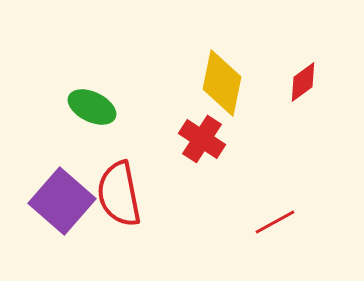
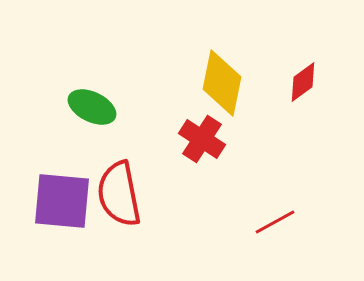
purple square: rotated 36 degrees counterclockwise
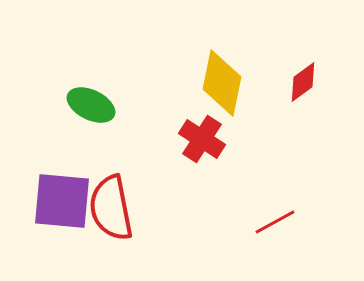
green ellipse: moved 1 px left, 2 px up
red semicircle: moved 8 px left, 14 px down
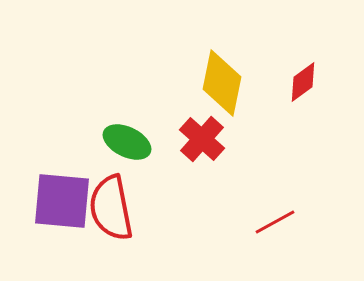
green ellipse: moved 36 px right, 37 px down
red cross: rotated 9 degrees clockwise
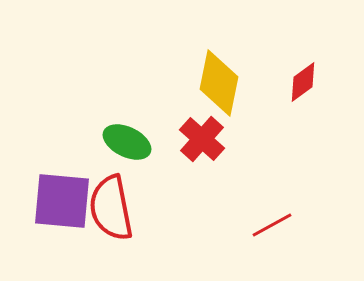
yellow diamond: moved 3 px left
red line: moved 3 px left, 3 px down
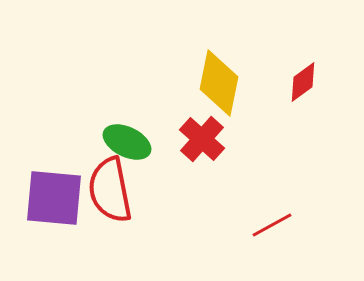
purple square: moved 8 px left, 3 px up
red semicircle: moved 1 px left, 18 px up
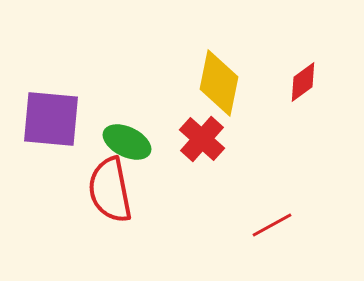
purple square: moved 3 px left, 79 px up
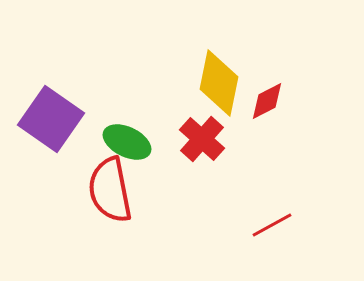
red diamond: moved 36 px left, 19 px down; rotated 9 degrees clockwise
purple square: rotated 30 degrees clockwise
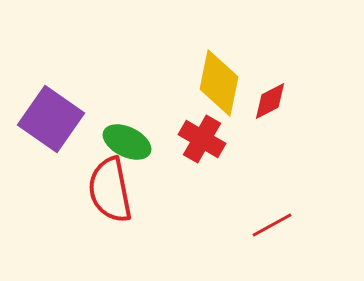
red diamond: moved 3 px right
red cross: rotated 12 degrees counterclockwise
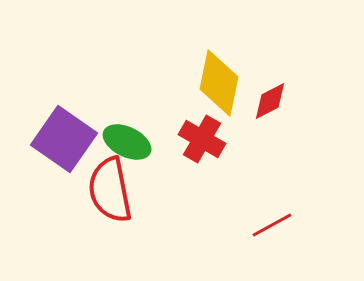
purple square: moved 13 px right, 20 px down
